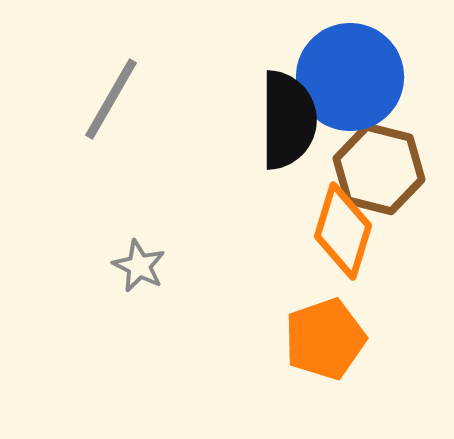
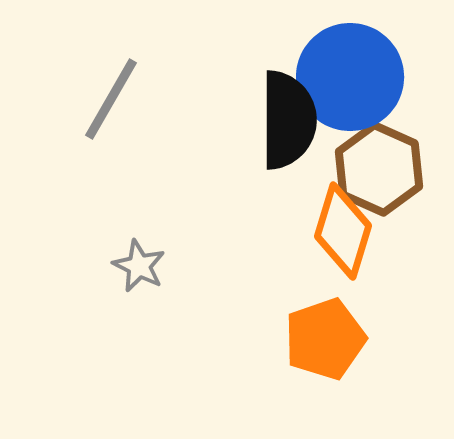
brown hexagon: rotated 10 degrees clockwise
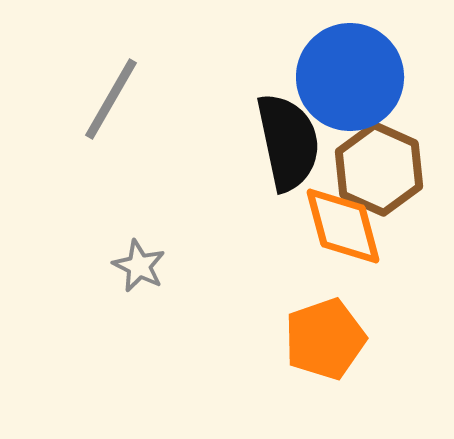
black semicircle: moved 22 px down; rotated 12 degrees counterclockwise
orange diamond: moved 5 px up; rotated 32 degrees counterclockwise
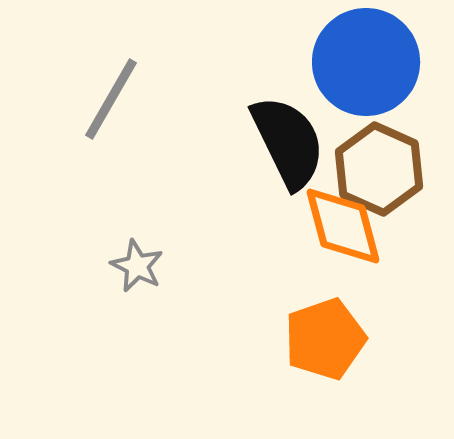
blue circle: moved 16 px right, 15 px up
black semicircle: rotated 14 degrees counterclockwise
gray star: moved 2 px left
